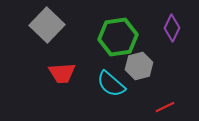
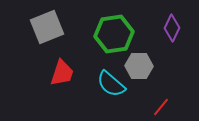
gray square: moved 2 px down; rotated 24 degrees clockwise
green hexagon: moved 4 px left, 3 px up
gray hexagon: rotated 16 degrees clockwise
red trapezoid: rotated 68 degrees counterclockwise
red line: moved 4 px left; rotated 24 degrees counterclockwise
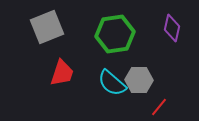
purple diamond: rotated 12 degrees counterclockwise
green hexagon: moved 1 px right
gray hexagon: moved 14 px down
cyan semicircle: moved 1 px right, 1 px up
red line: moved 2 px left
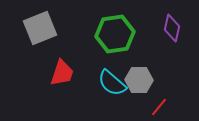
gray square: moved 7 px left, 1 px down
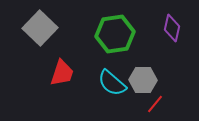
gray square: rotated 24 degrees counterclockwise
gray hexagon: moved 4 px right
red line: moved 4 px left, 3 px up
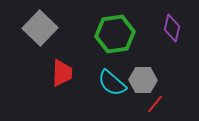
red trapezoid: rotated 16 degrees counterclockwise
